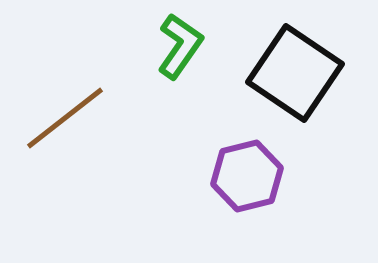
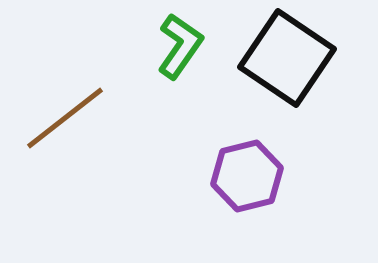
black square: moved 8 px left, 15 px up
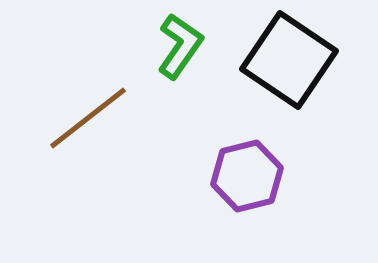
black square: moved 2 px right, 2 px down
brown line: moved 23 px right
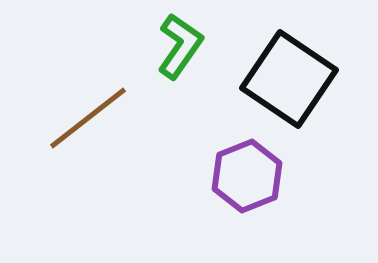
black square: moved 19 px down
purple hexagon: rotated 8 degrees counterclockwise
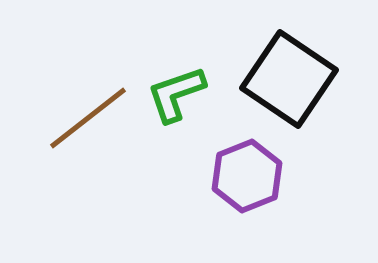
green L-shape: moved 4 px left, 48 px down; rotated 144 degrees counterclockwise
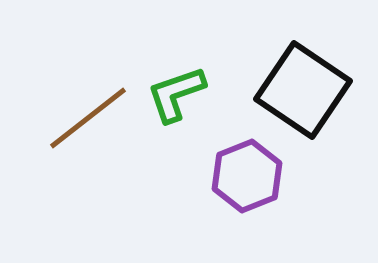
black square: moved 14 px right, 11 px down
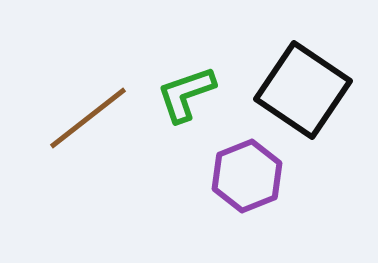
green L-shape: moved 10 px right
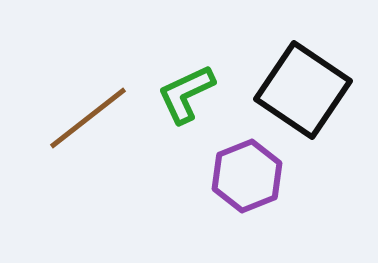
green L-shape: rotated 6 degrees counterclockwise
